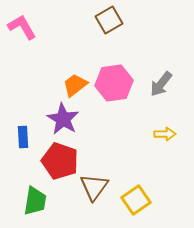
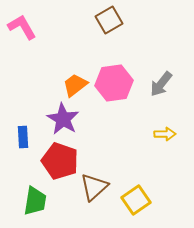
brown triangle: rotated 12 degrees clockwise
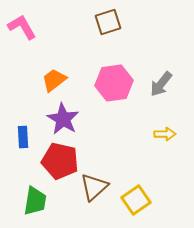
brown square: moved 1 px left, 2 px down; rotated 12 degrees clockwise
orange trapezoid: moved 21 px left, 5 px up
red pentagon: rotated 6 degrees counterclockwise
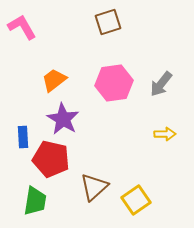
red pentagon: moved 9 px left, 2 px up
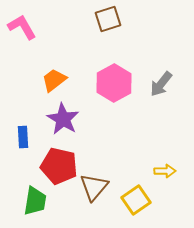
brown square: moved 3 px up
pink hexagon: rotated 21 degrees counterclockwise
yellow arrow: moved 37 px down
red pentagon: moved 8 px right, 7 px down
brown triangle: rotated 8 degrees counterclockwise
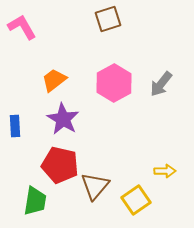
blue rectangle: moved 8 px left, 11 px up
red pentagon: moved 1 px right, 1 px up
brown triangle: moved 1 px right, 1 px up
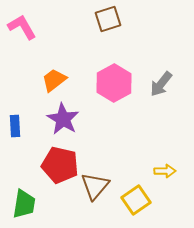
green trapezoid: moved 11 px left, 3 px down
